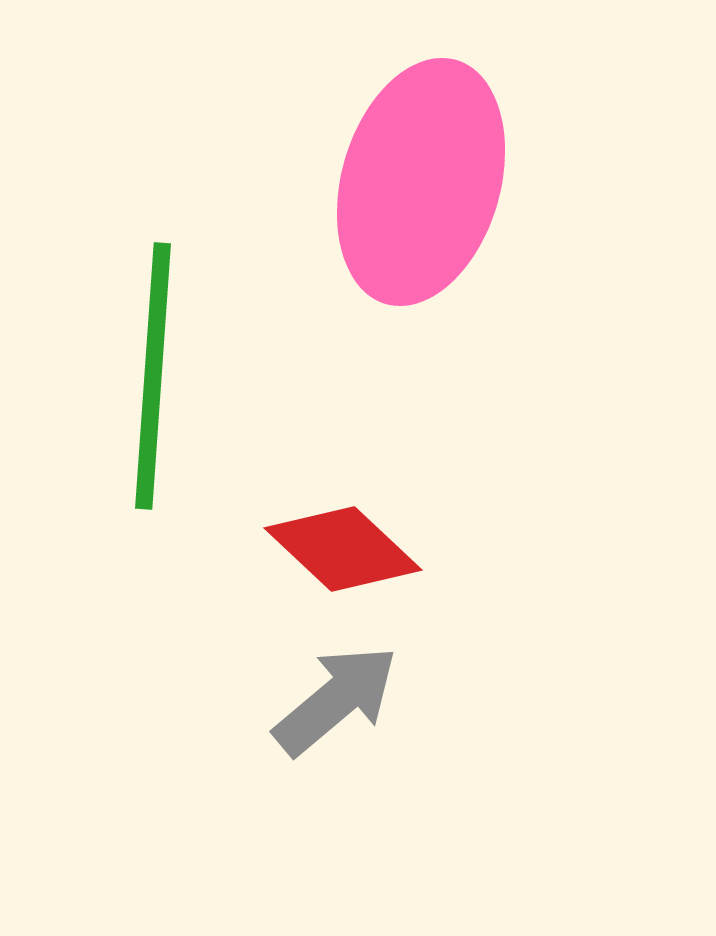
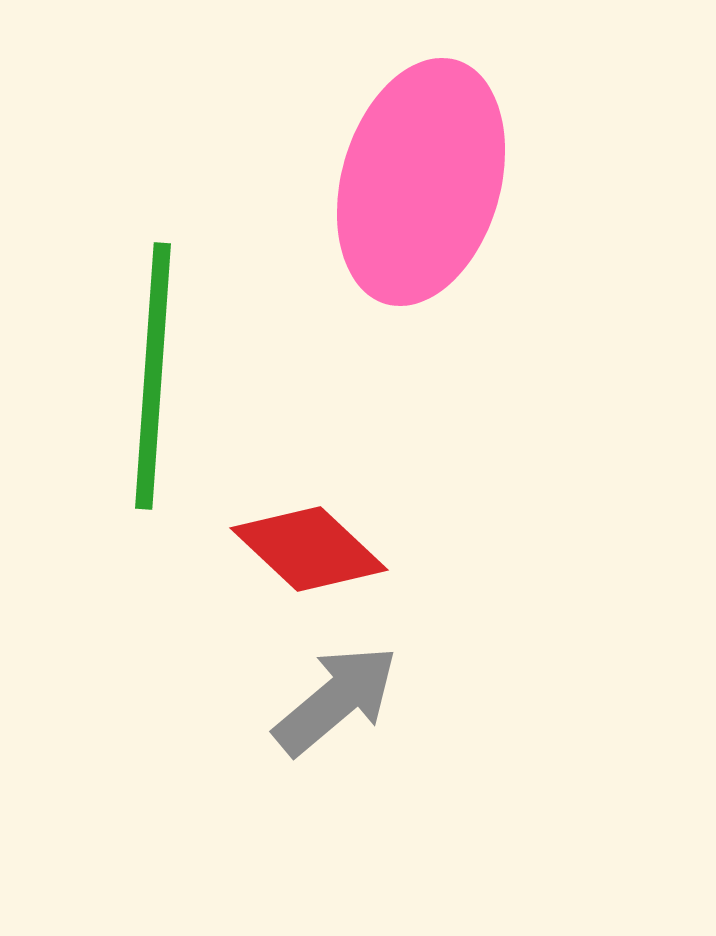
red diamond: moved 34 px left
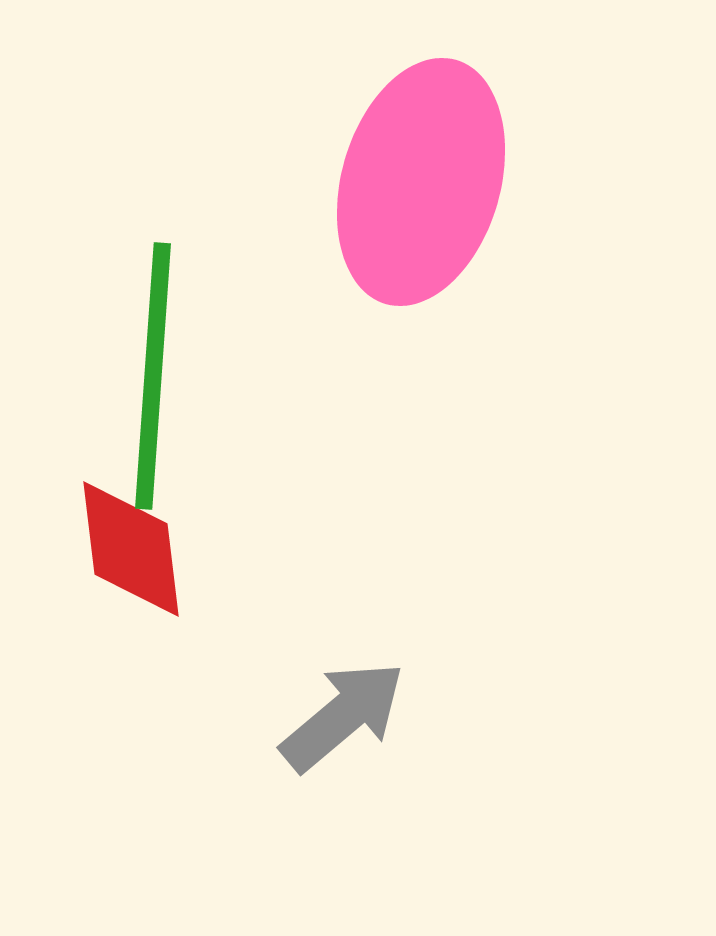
red diamond: moved 178 px left; rotated 40 degrees clockwise
gray arrow: moved 7 px right, 16 px down
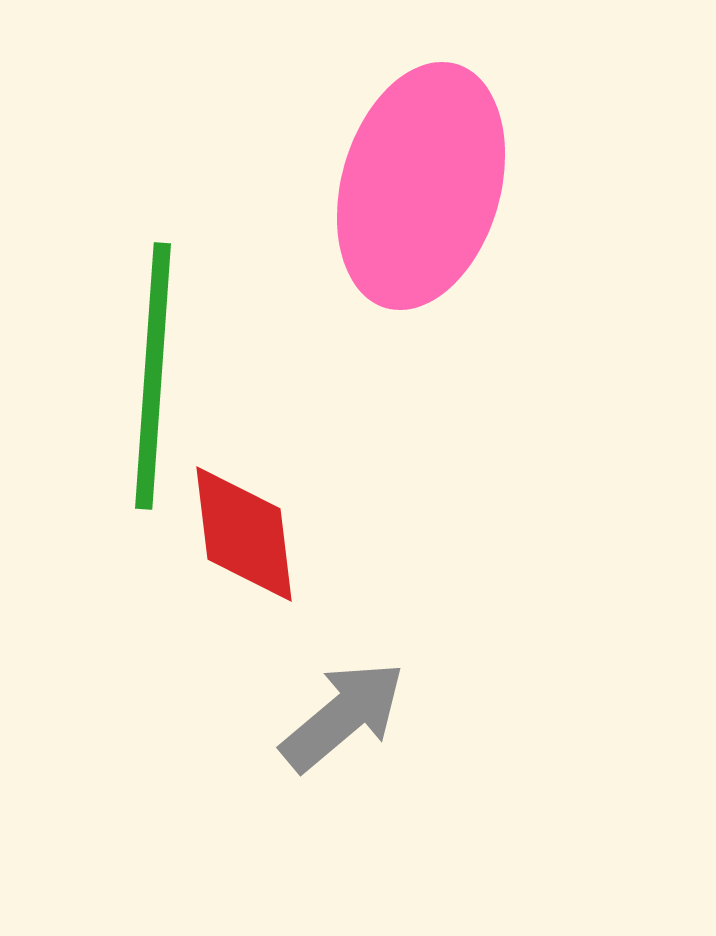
pink ellipse: moved 4 px down
red diamond: moved 113 px right, 15 px up
